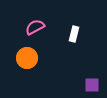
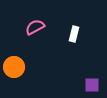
orange circle: moved 13 px left, 9 px down
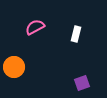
white rectangle: moved 2 px right
purple square: moved 10 px left, 2 px up; rotated 21 degrees counterclockwise
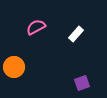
pink semicircle: moved 1 px right
white rectangle: rotated 28 degrees clockwise
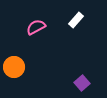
white rectangle: moved 14 px up
purple square: rotated 21 degrees counterclockwise
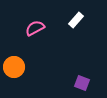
pink semicircle: moved 1 px left, 1 px down
purple square: rotated 28 degrees counterclockwise
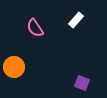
pink semicircle: rotated 96 degrees counterclockwise
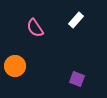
orange circle: moved 1 px right, 1 px up
purple square: moved 5 px left, 4 px up
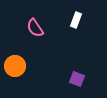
white rectangle: rotated 21 degrees counterclockwise
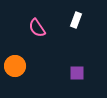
pink semicircle: moved 2 px right
purple square: moved 6 px up; rotated 21 degrees counterclockwise
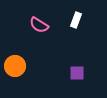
pink semicircle: moved 2 px right, 3 px up; rotated 24 degrees counterclockwise
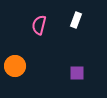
pink semicircle: rotated 72 degrees clockwise
